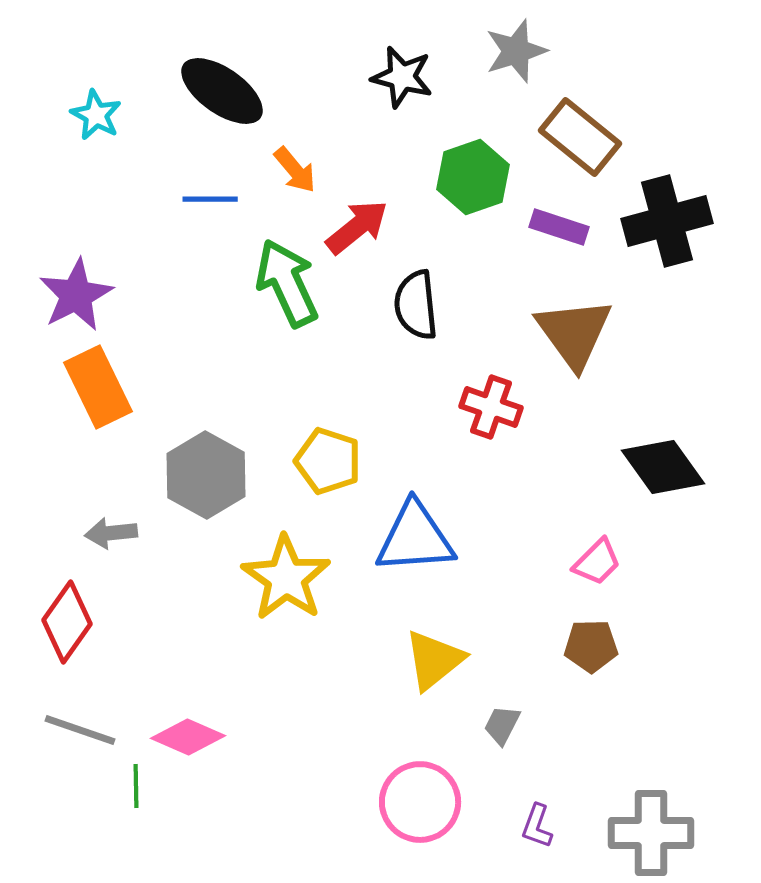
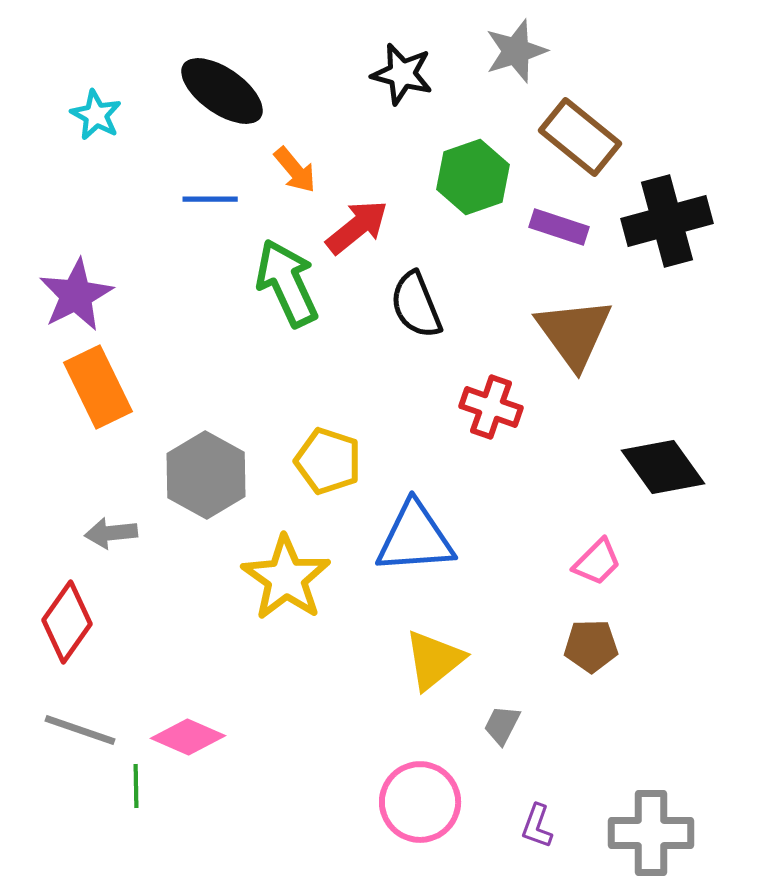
black star: moved 3 px up
black semicircle: rotated 16 degrees counterclockwise
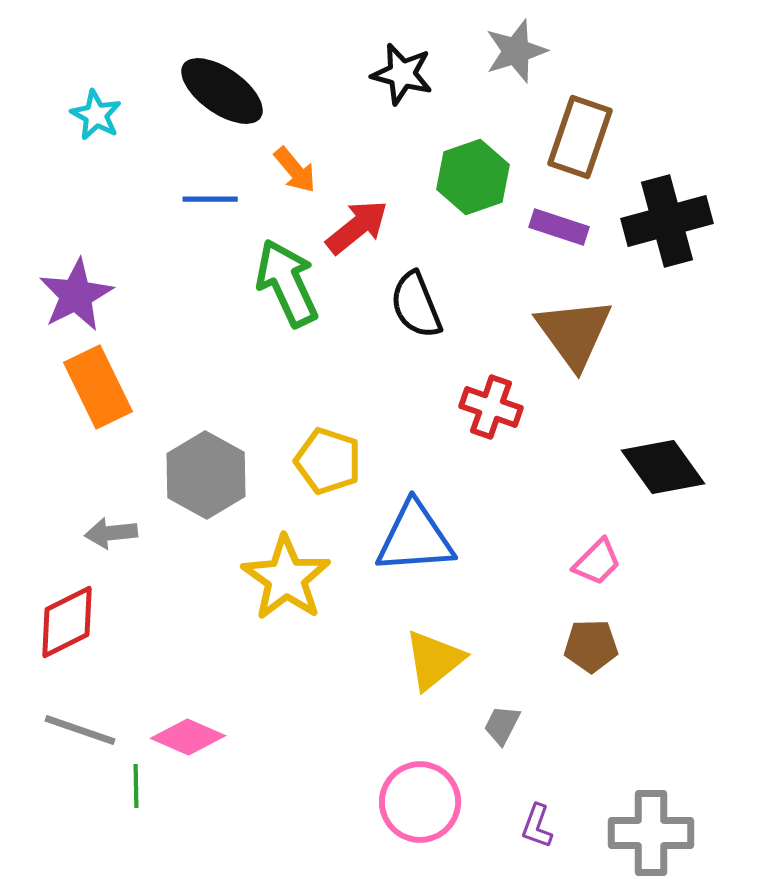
brown rectangle: rotated 70 degrees clockwise
red diamond: rotated 28 degrees clockwise
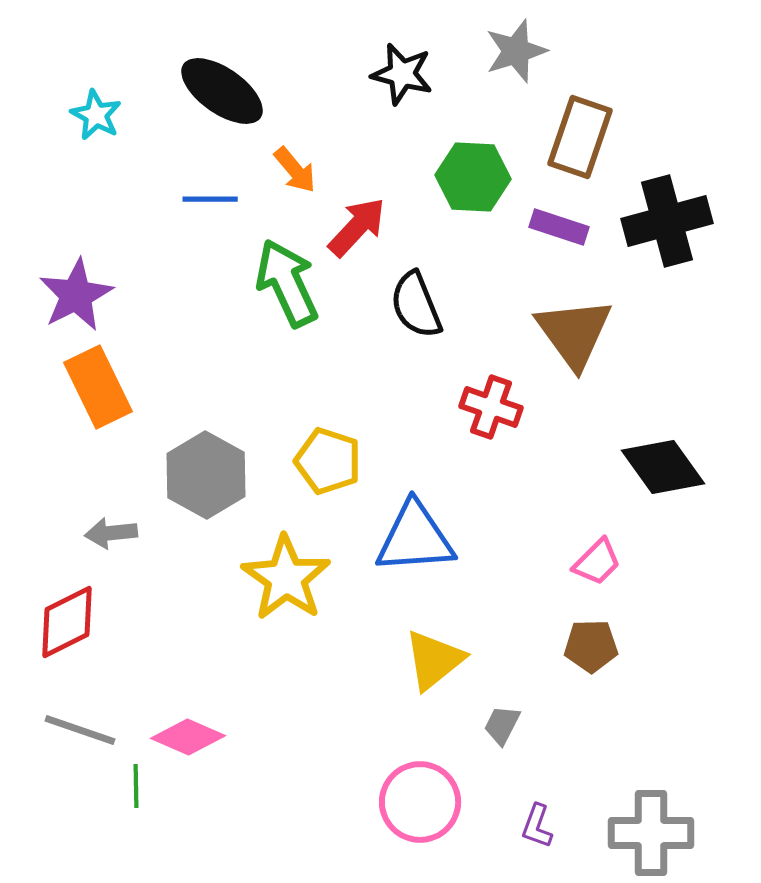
green hexagon: rotated 22 degrees clockwise
red arrow: rotated 8 degrees counterclockwise
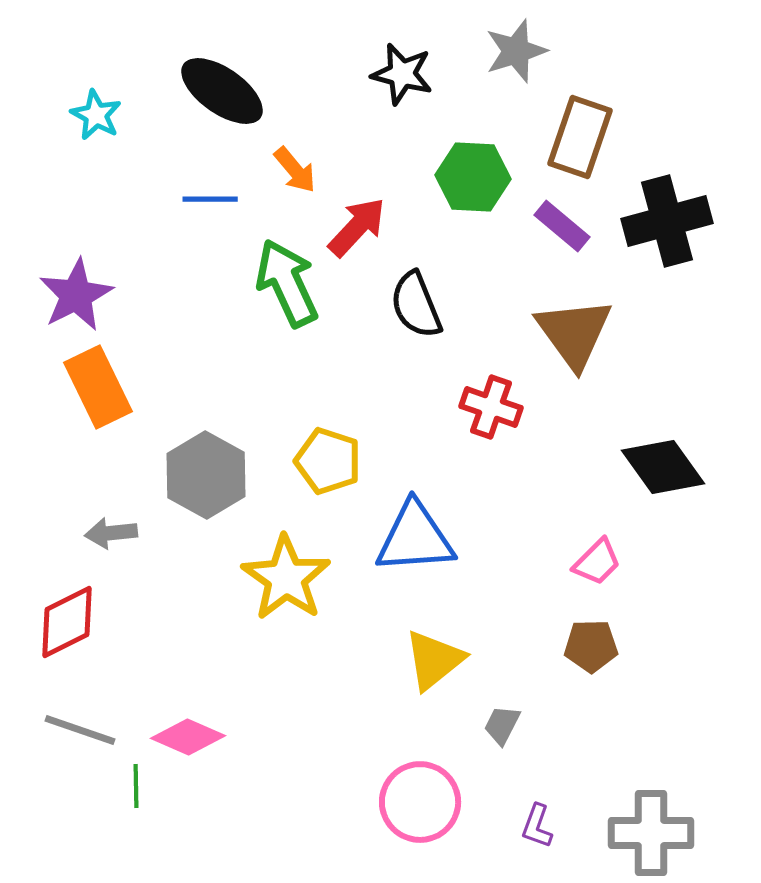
purple rectangle: moved 3 px right, 1 px up; rotated 22 degrees clockwise
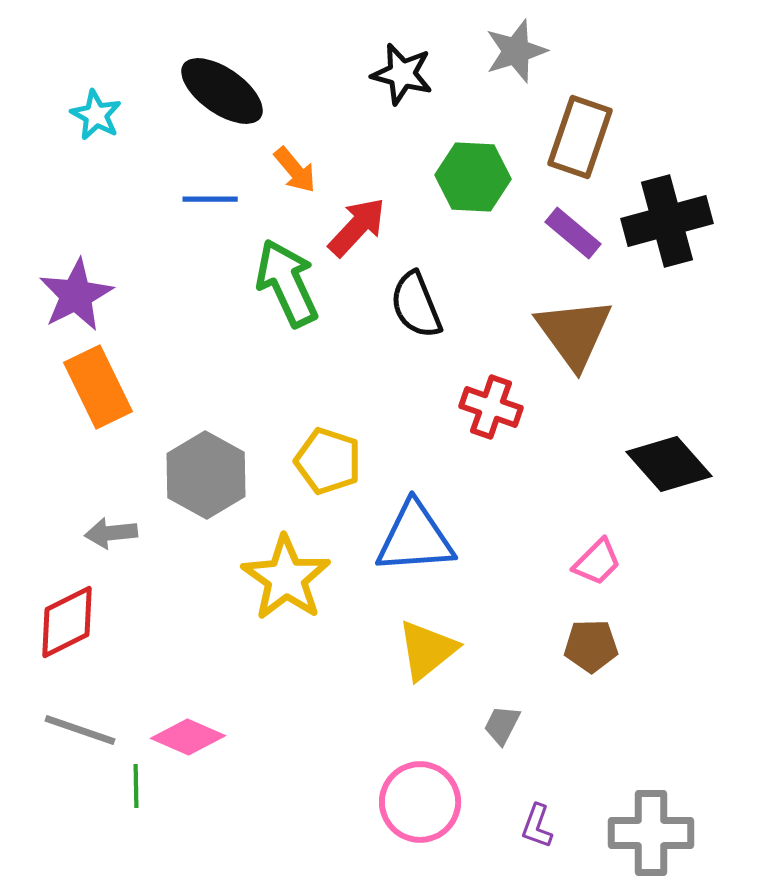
purple rectangle: moved 11 px right, 7 px down
black diamond: moved 6 px right, 3 px up; rotated 6 degrees counterclockwise
yellow triangle: moved 7 px left, 10 px up
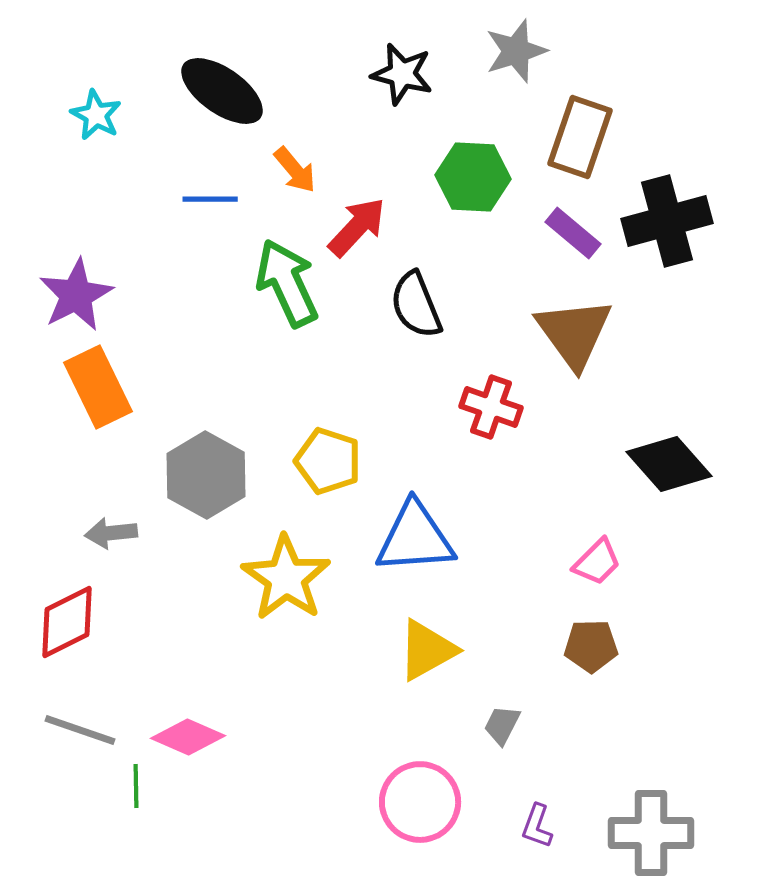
yellow triangle: rotated 10 degrees clockwise
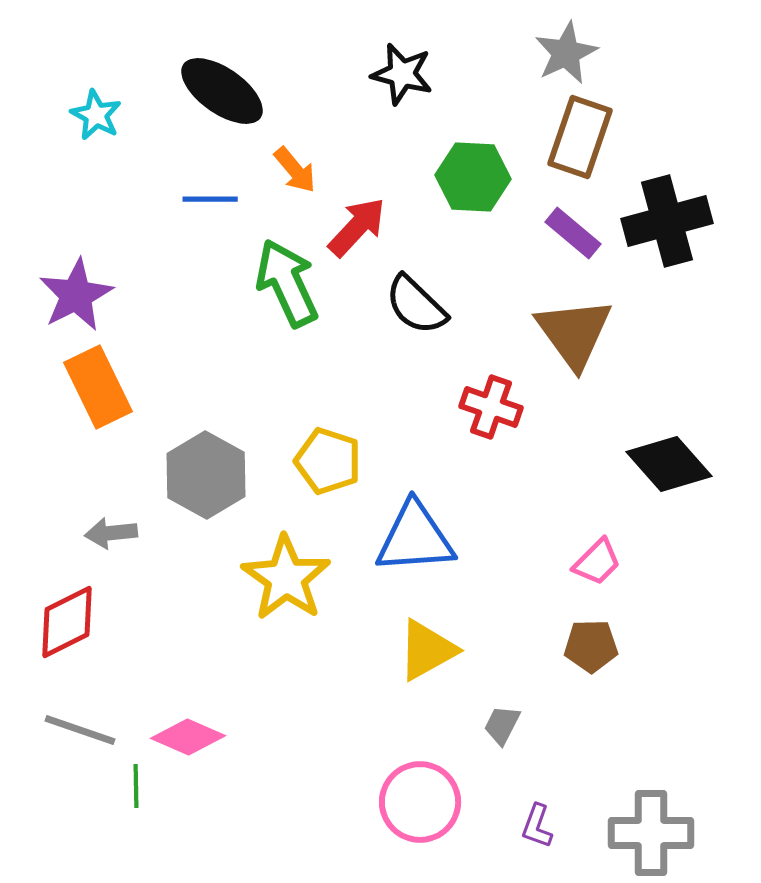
gray star: moved 50 px right, 2 px down; rotated 8 degrees counterclockwise
black semicircle: rotated 24 degrees counterclockwise
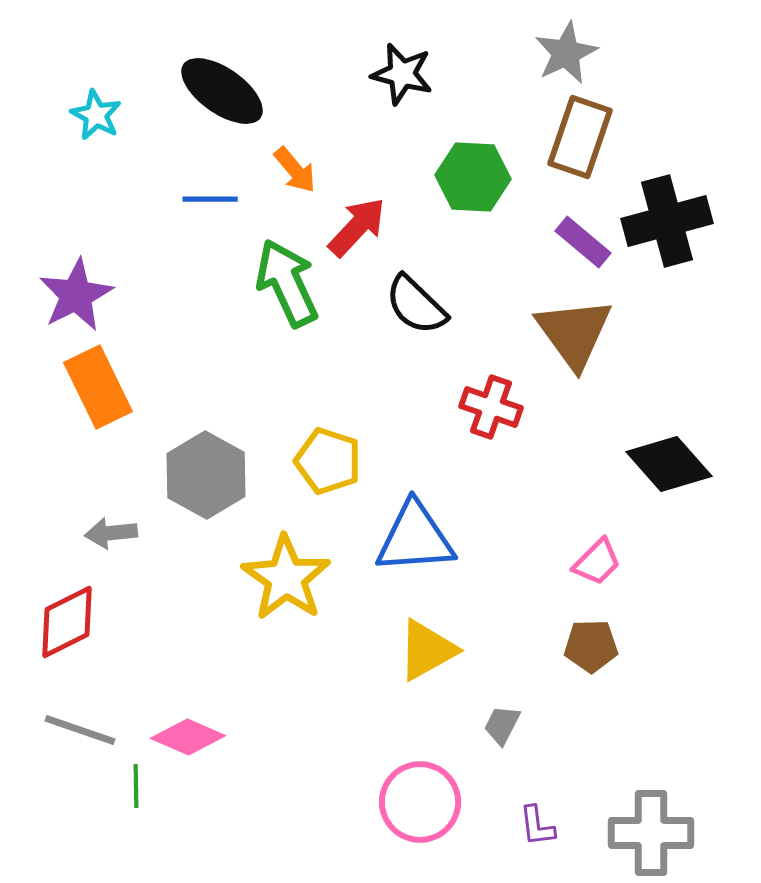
purple rectangle: moved 10 px right, 9 px down
purple L-shape: rotated 27 degrees counterclockwise
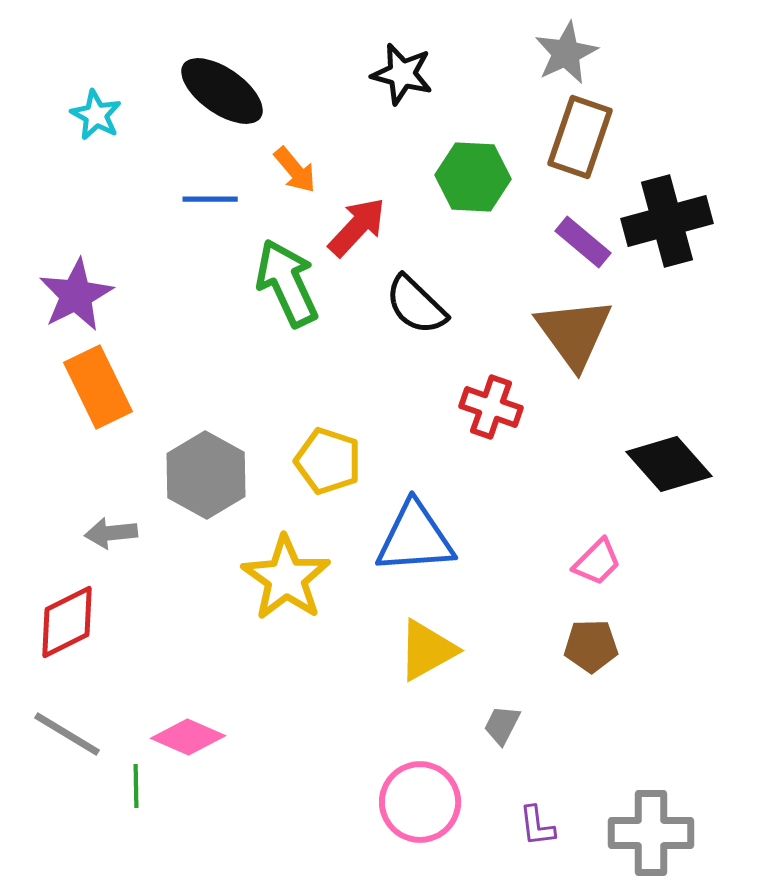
gray line: moved 13 px left, 4 px down; rotated 12 degrees clockwise
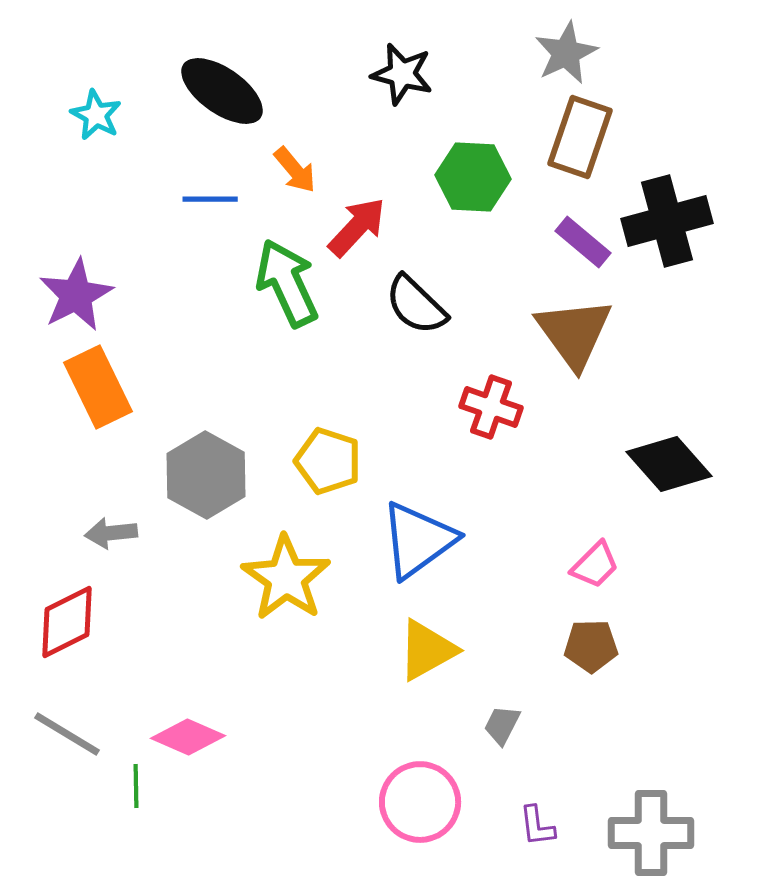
blue triangle: moved 3 px right, 2 px down; rotated 32 degrees counterclockwise
pink trapezoid: moved 2 px left, 3 px down
